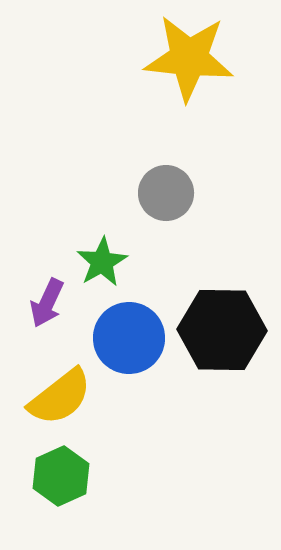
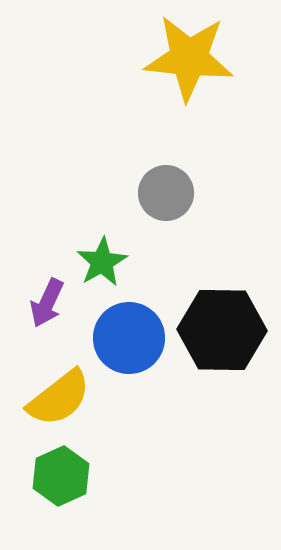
yellow semicircle: moved 1 px left, 1 px down
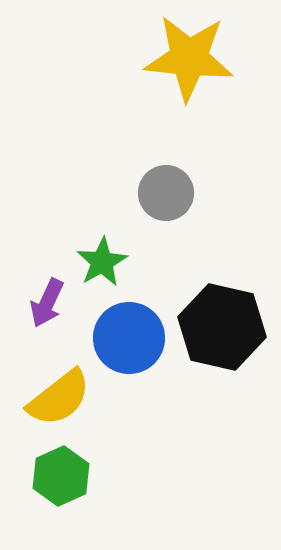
black hexagon: moved 3 px up; rotated 12 degrees clockwise
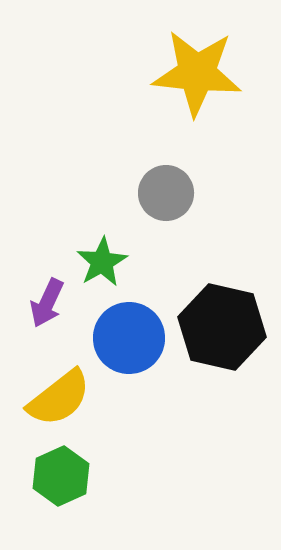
yellow star: moved 8 px right, 15 px down
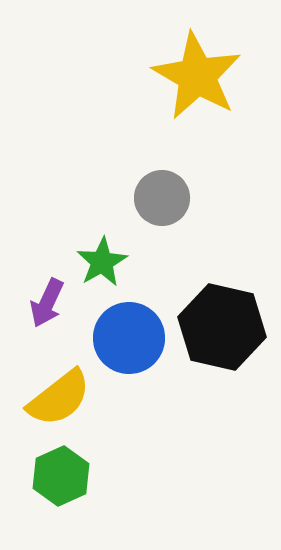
yellow star: moved 3 px down; rotated 24 degrees clockwise
gray circle: moved 4 px left, 5 px down
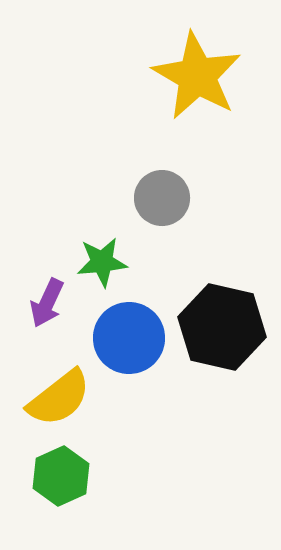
green star: rotated 24 degrees clockwise
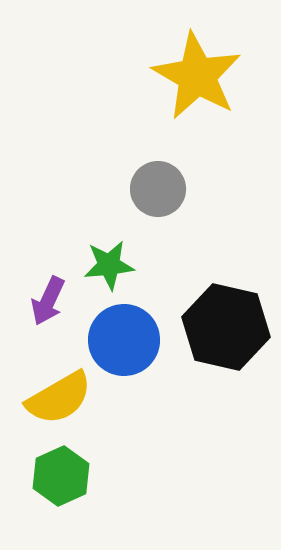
gray circle: moved 4 px left, 9 px up
green star: moved 7 px right, 3 px down
purple arrow: moved 1 px right, 2 px up
black hexagon: moved 4 px right
blue circle: moved 5 px left, 2 px down
yellow semicircle: rotated 8 degrees clockwise
